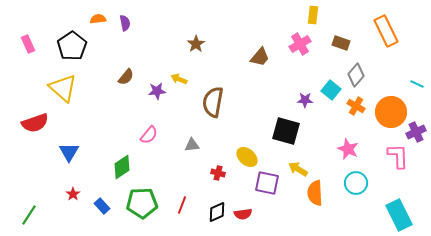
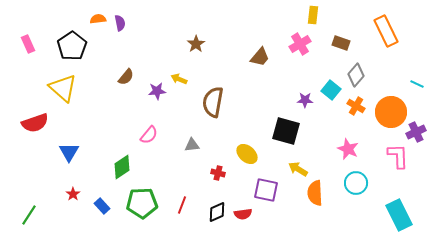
purple semicircle at (125, 23): moved 5 px left
yellow ellipse at (247, 157): moved 3 px up
purple square at (267, 183): moved 1 px left, 7 px down
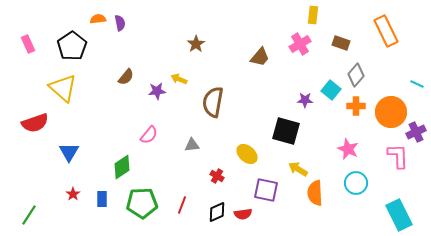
orange cross at (356, 106): rotated 30 degrees counterclockwise
red cross at (218, 173): moved 1 px left, 3 px down; rotated 16 degrees clockwise
blue rectangle at (102, 206): moved 7 px up; rotated 42 degrees clockwise
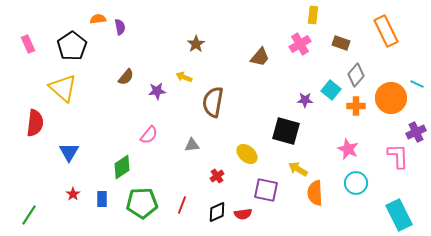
purple semicircle at (120, 23): moved 4 px down
yellow arrow at (179, 79): moved 5 px right, 2 px up
orange circle at (391, 112): moved 14 px up
red semicircle at (35, 123): rotated 64 degrees counterclockwise
red cross at (217, 176): rotated 24 degrees clockwise
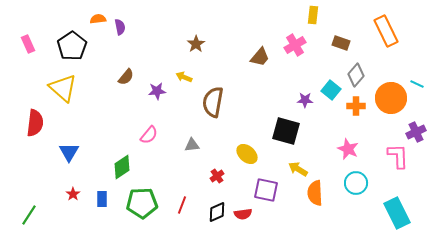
pink cross at (300, 44): moved 5 px left, 1 px down
cyan rectangle at (399, 215): moved 2 px left, 2 px up
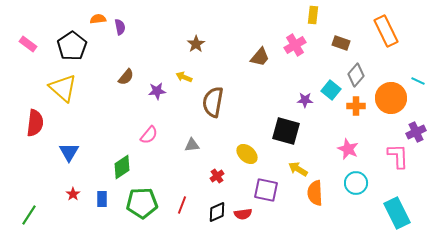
pink rectangle at (28, 44): rotated 30 degrees counterclockwise
cyan line at (417, 84): moved 1 px right, 3 px up
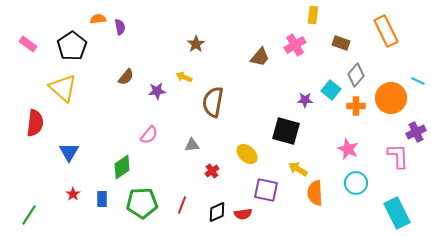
red cross at (217, 176): moved 5 px left, 5 px up
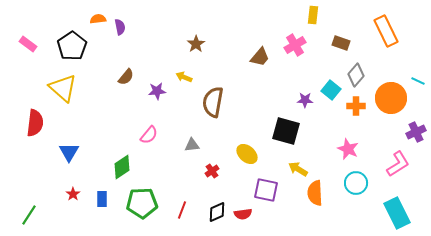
pink L-shape at (398, 156): moved 8 px down; rotated 60 degrees clockwise
red line at (182, 205): moved 5 px down
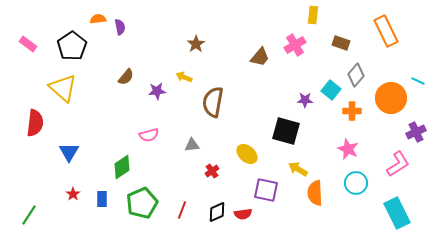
orange cross at (356, 106): moved 4 px left, 5 px down
pink semicircle at (149, 135): rotated 36 degrees clockwise
green pentagon at (142, 203): rotated 20 degrees counterclockwise
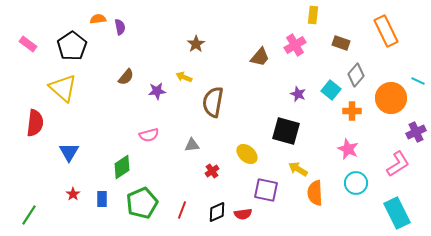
purple star at (305, 100): moved 7 px left, 6 px up; rotated 21 degrees clockwise
